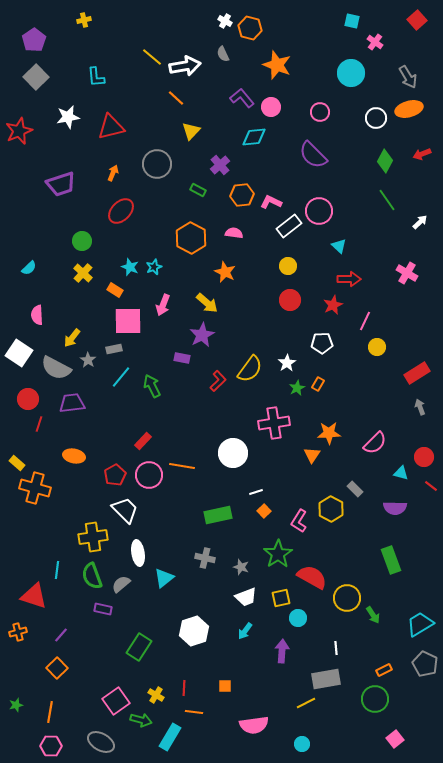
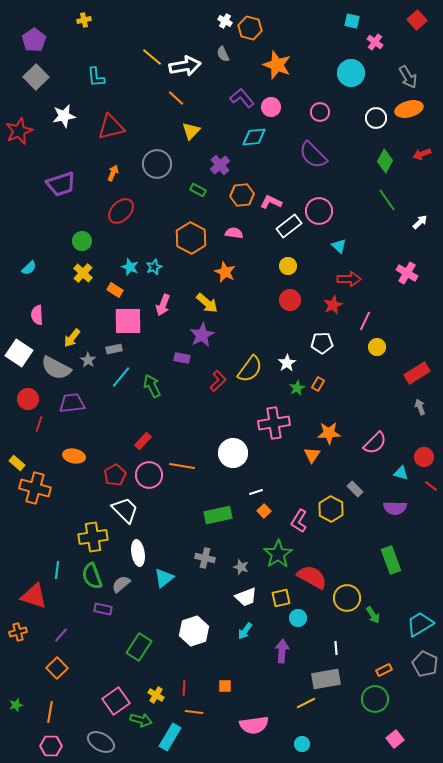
white star at (68, 117): moved 4 px left, 1 px up
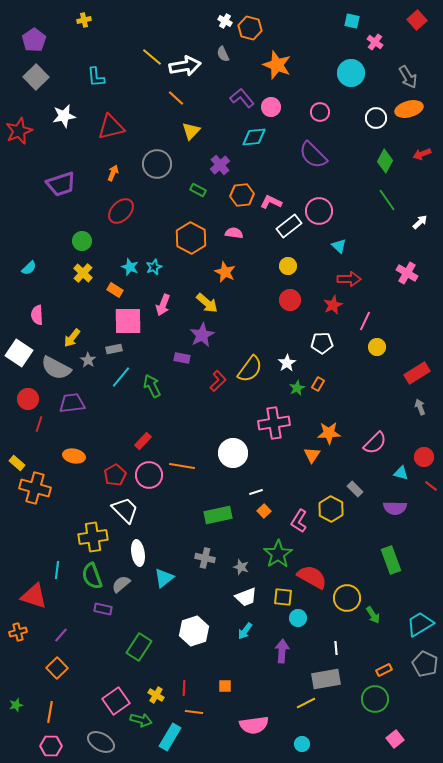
yellow square at (281, 598): moved 2 px right, 1 px up; rotated 18 degrees clockwise
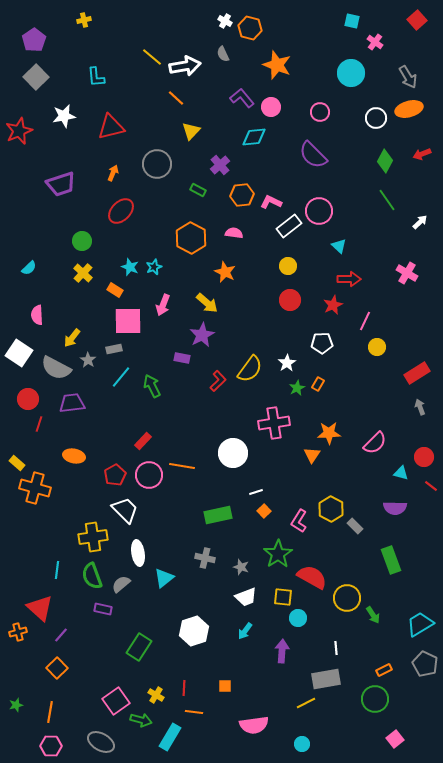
gray rectangle at (355, 489): moved 37 px down
red triangle at (34, 596): moved 6 px right, 12 px down; rotated 24 degrees clockwise
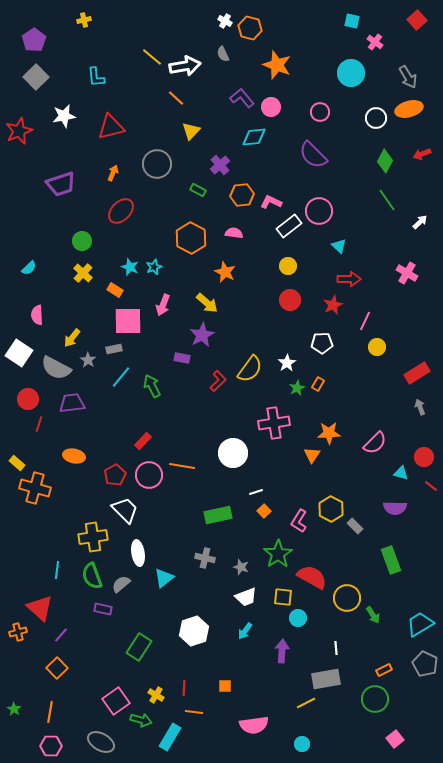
green star at (16, 705): moved 2 px left, 4 px down; rotated 24 degrees counterclockwise
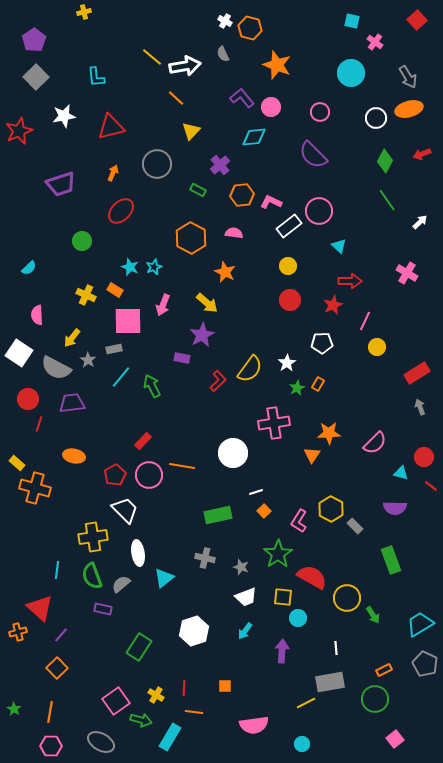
yellow cross at (84, 20): moved 8 px up
yellow cross at (83, 273): moved 3 px right, 22 px down; rotated 18 degrees counterclockwise
red arrow at (349, 279): moved 1 px right, 2 px down
gray rectangle at (326, 679): moved 4 px right, 3 px down
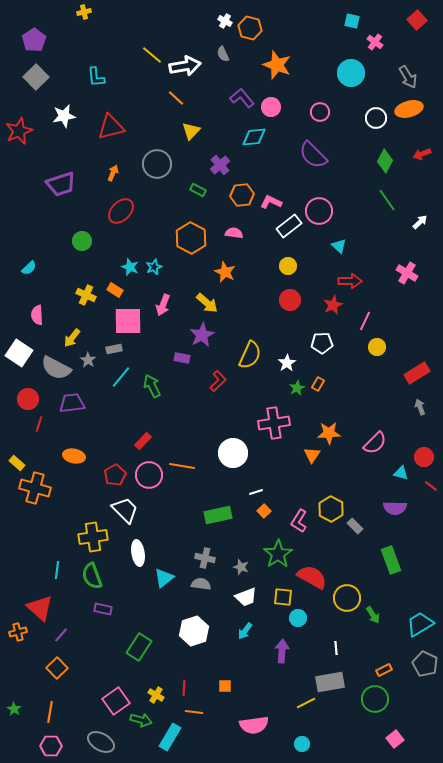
yellow line at (152, 57): moved 2 px up
yellow semicircle at (250, 369): moved 14 px up; rotated 12 degrees counterclockwise
gray semicircle at (121, 584): moved 80 px right; rotated 48 degrees clockwise
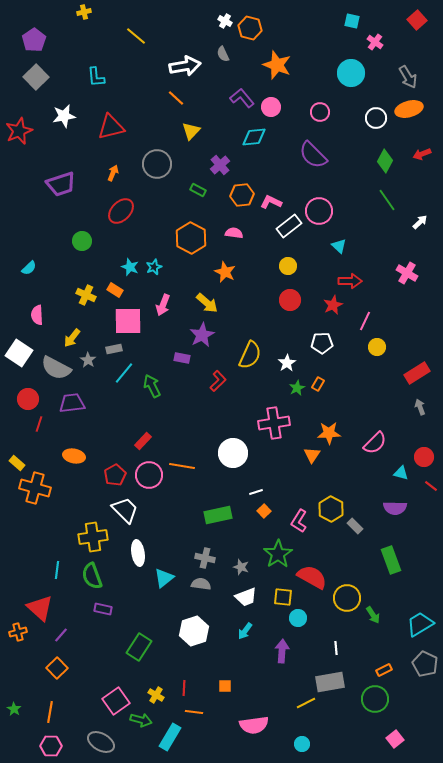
yellow line at (152, 55): moved 16 px left, 19 px up
cyan line at (121, 377): moved 3 px right, 4 px up
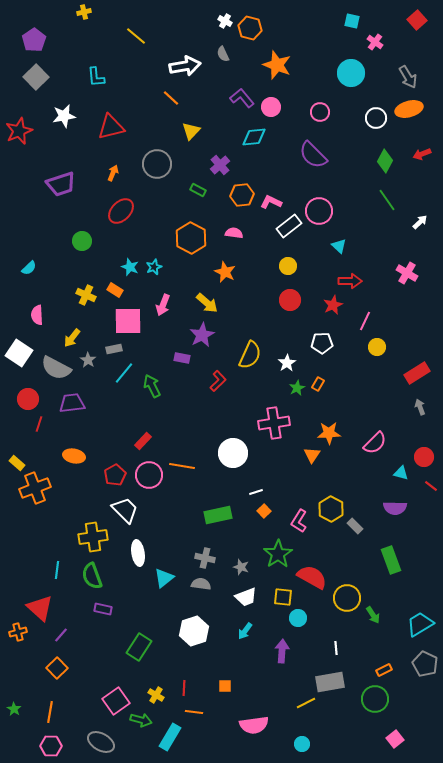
orange line at (176, 98): moved 5 px left
orange cross at (35, 488): rotated 36 degrees counterclockwise
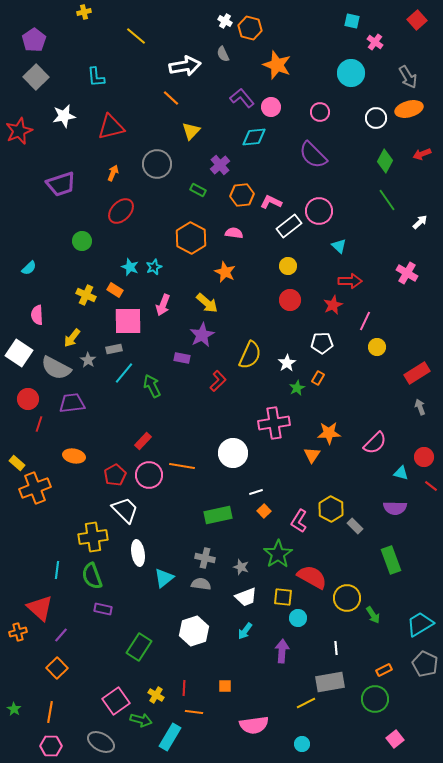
orange rectangle at (318, 384): moved 6 px up
